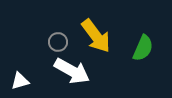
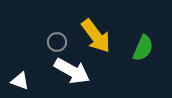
gray circle: moved 1 px left
white triangle: rotated 36 degrees clockwise
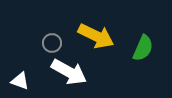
yellow arrow: rotated 27 degrees counterclockwise
gray circle: moved 5 px left, 1 px down
white arrow: moved 3 px left, 1 px down
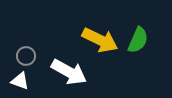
yellow arrow: moved 4 px right, 4 px down
gray circle: moved 26 px left, 13 px down
green semicircle: moved 5 px left, 8 px up
